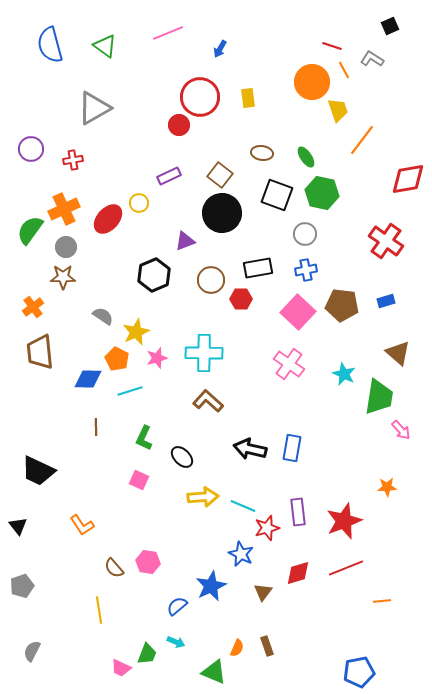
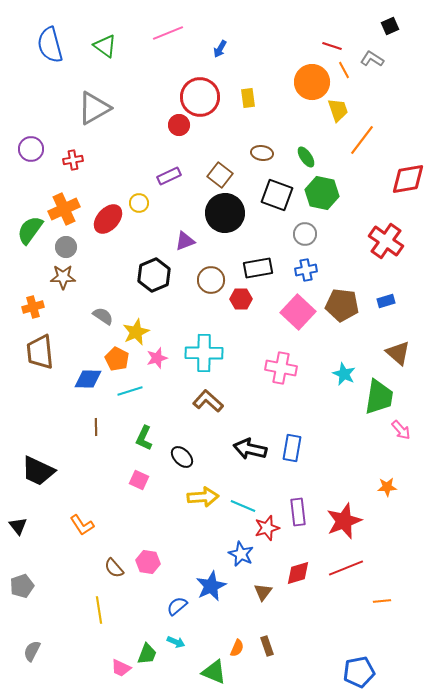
black circle at (222, 213): moved 3 px right
orange cross at (33, 307): rotated 20 degrees clockwise
pink cross at (289, 364): moved 8 px left, 4 px down; rotated 24 degrees counterclockwise
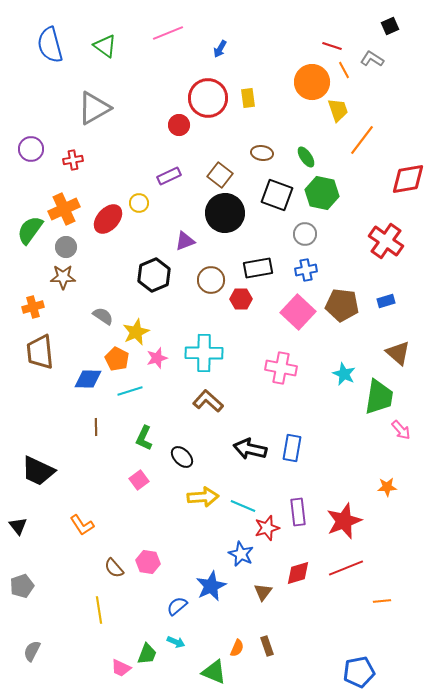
red circle at (200, 97): moved 8 px right, 1 px down
pink square at (139, 480): rotated 30 degrees clockwise
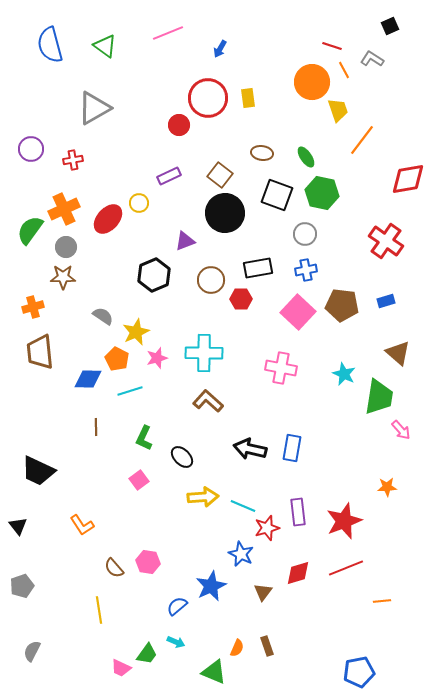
green trapezoid at (147, 654): rotated 15 degrees clockwise
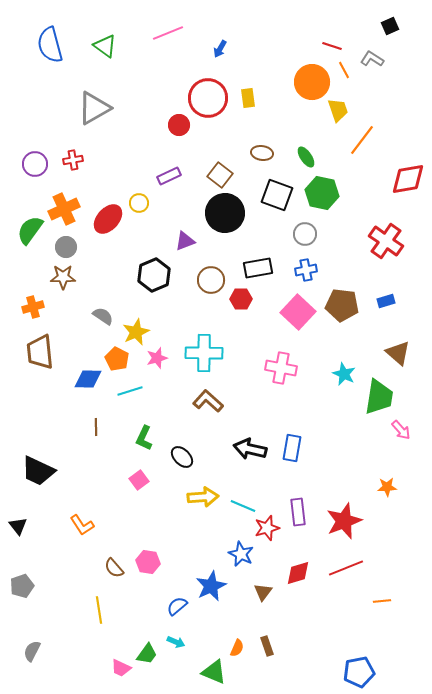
purple circle at (31, 149): moved 4 px right, 15 px down
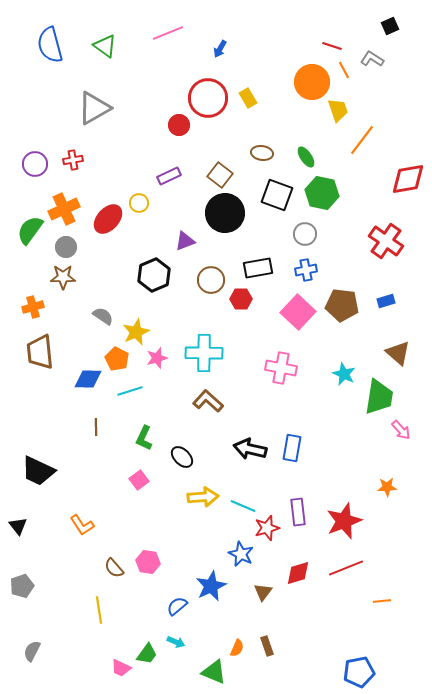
yellow rectangle at (248, 98): rotated 24 degrees counterclockwise
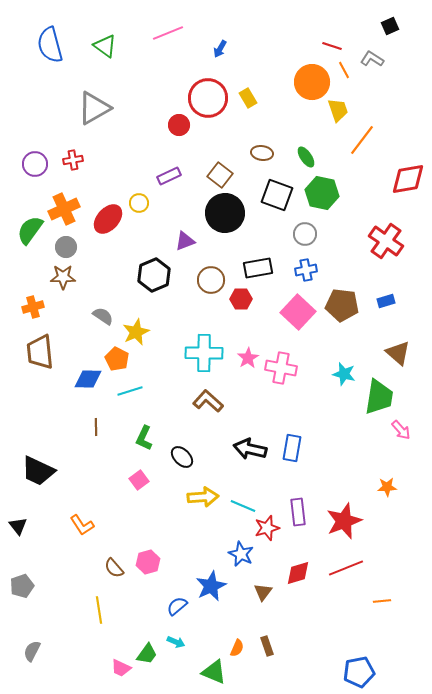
pink star at (157, 358): moved 91 px right; rotated 15 degrees counterclockwise
cyan star at (344, 374): rotated 10 degrees counterclockwise
pink hexagon at (148, 562): rotated 25 degrees counterclockwise
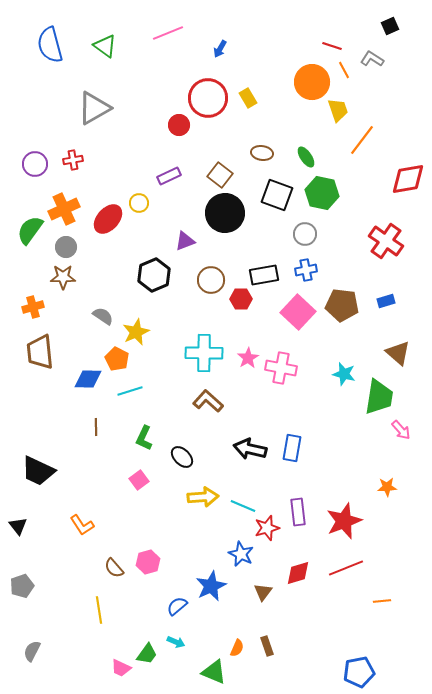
black rectangle at (258, 268): moved 6 px right, 7 px down
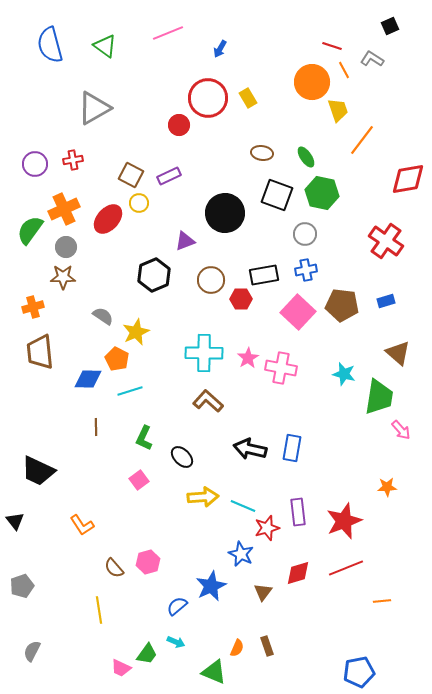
brown square at (220, 175): moved 89 px left; rotated 10 degrees counterclockwise
black triangle at (18, 526): moved 3 px left, 5 px up
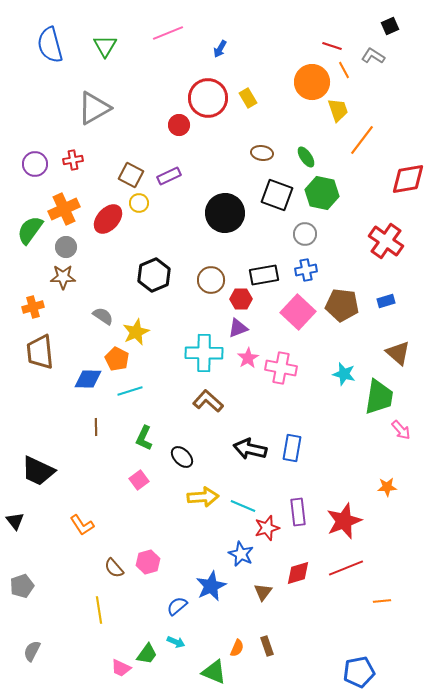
green triangle at (105, 46): rotated 25 degrees clockwise
gray L-shape at (372, 59): moved 1 px right, 3 px up
purple triangle at (185, 241): moved 53 px right, 87 px down
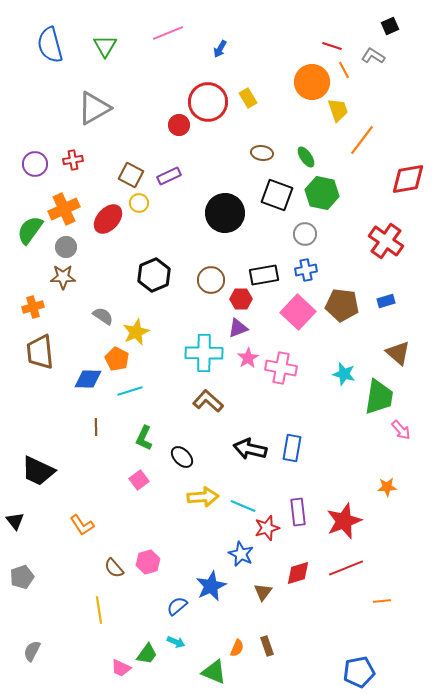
red circle at (208, 98): moved 4 px down
gray pentagon at (22, 586): moved 9 px up
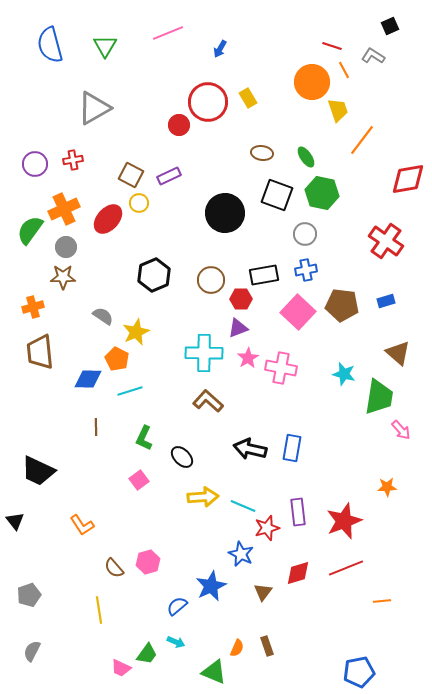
gray pentagon at (22, 577): moved 7 px right, 18 px down
